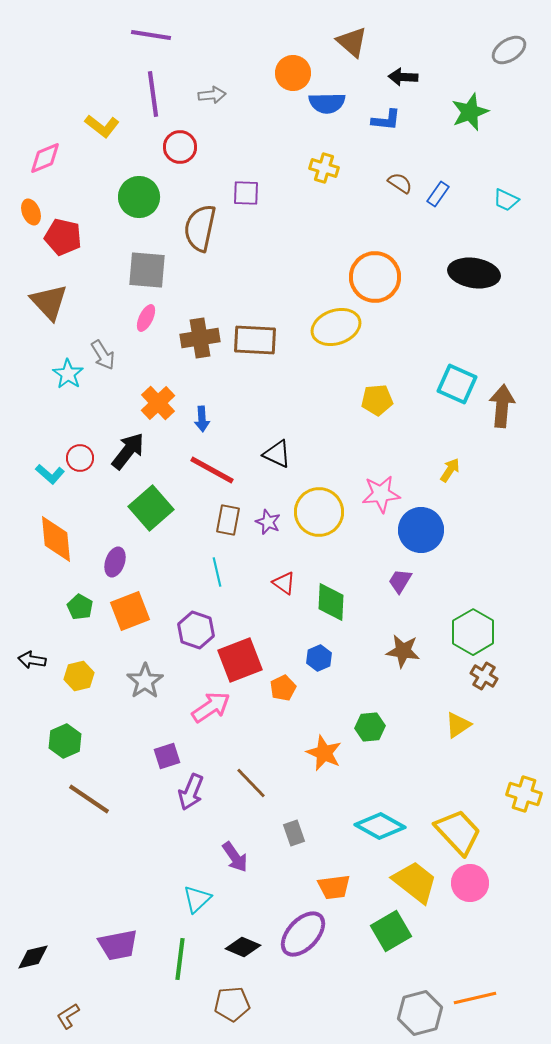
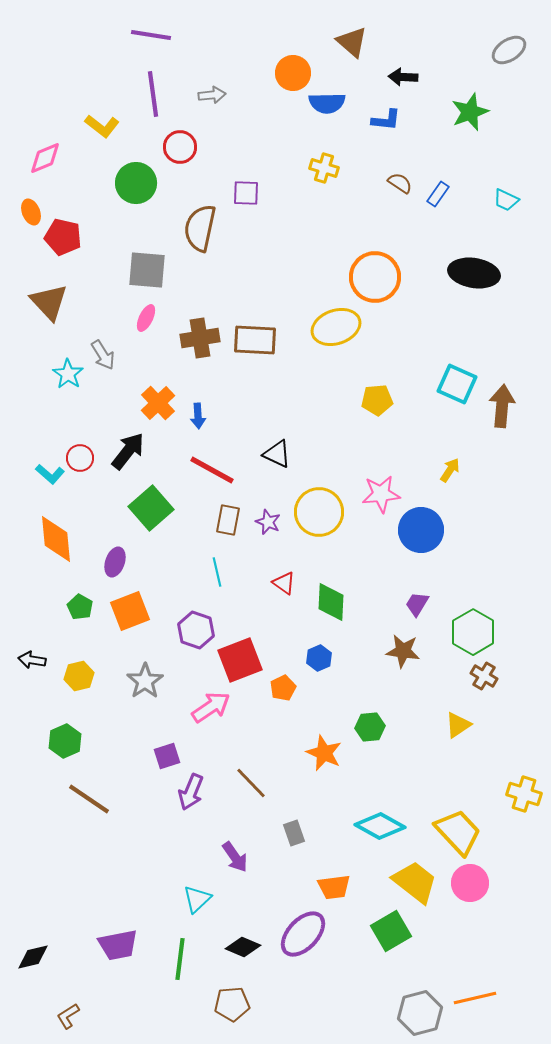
green circle at (139, 197): moved 3 px left, 14 px up
blue arrow at (202, 419): moved 4 px left, 3 px up
purple trapezoid at (400, 581): moved 17 px right, 23 px down
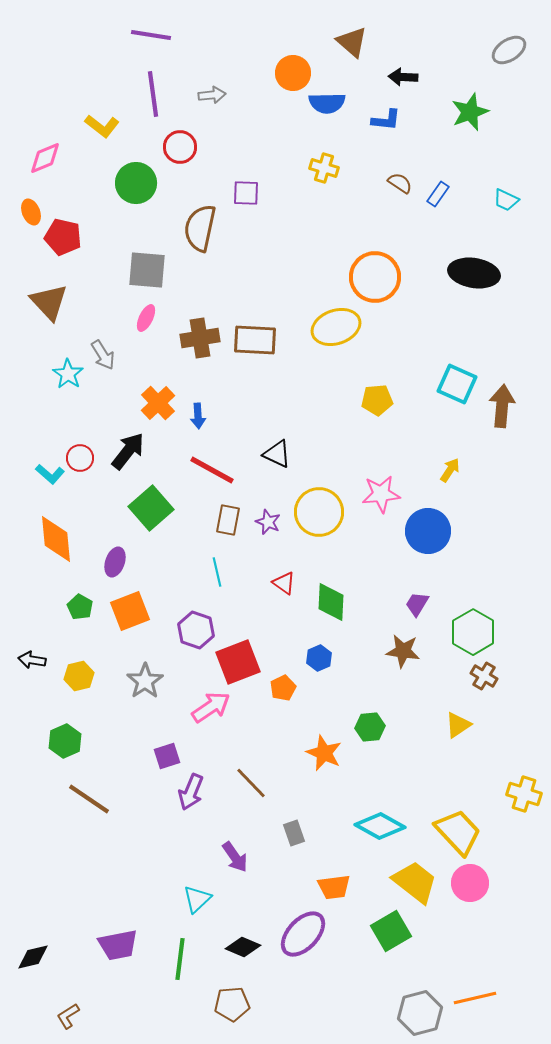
blue circle at (421, 530): moved 7 px right, 1 px down
red square at (240, 660): moved 2 px left, 2 px down
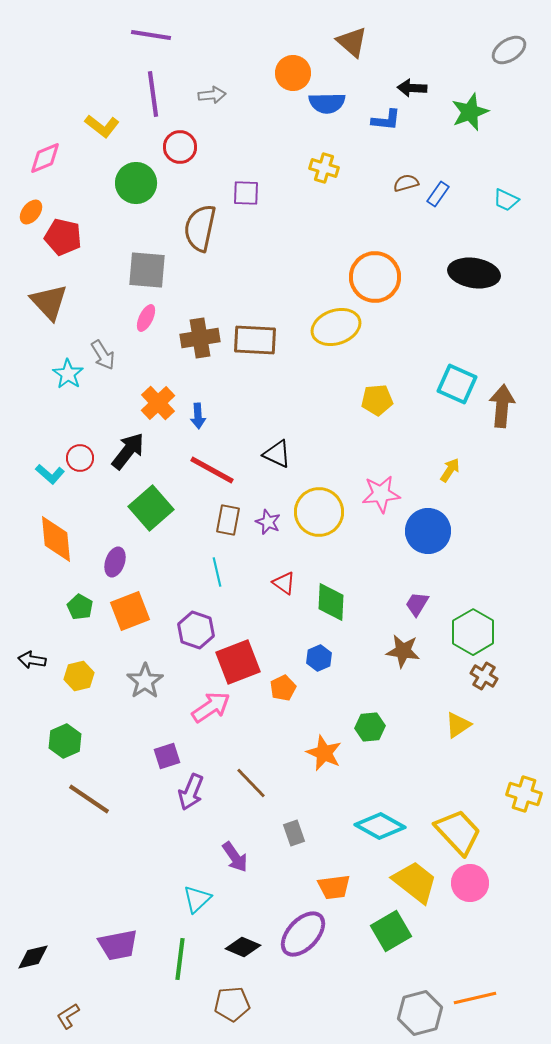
black arrow at (403, 77): moved 9 px right, 11 px down
brown semicircle at (400, 183): moved 6 px right; rotated 50 degrees counterclockwise
orange ellipse at (31, 212): rotated 60 degrees clockwise
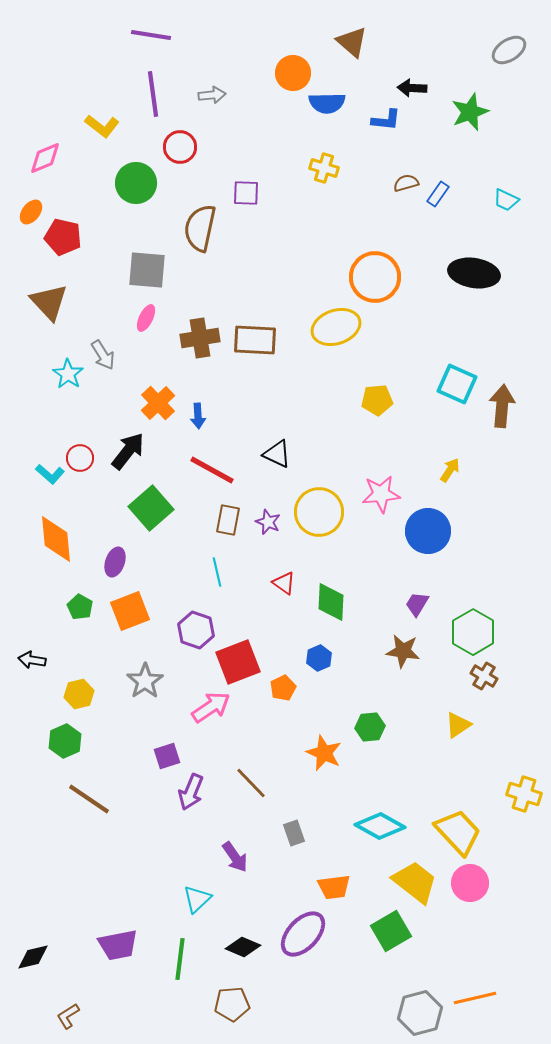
yellow hexagon at (79, 676): moved 18 px down
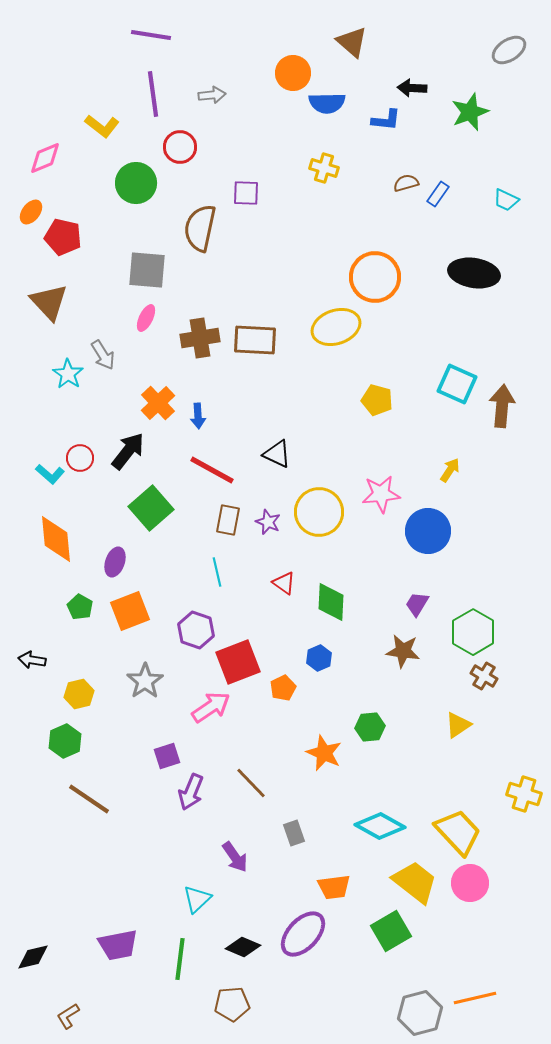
yellow pentagon at (377, 400): rotated 20 degrees clockwise
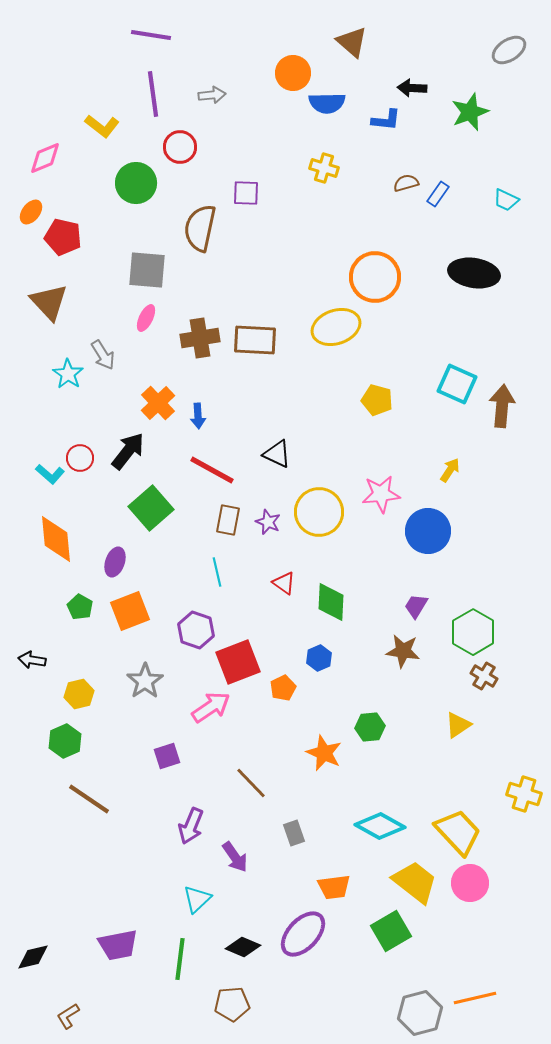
purple trapezoid at (417, 604): moved 1 px left, 2 px down
purple arrow at (191, 792): moved 34 px down
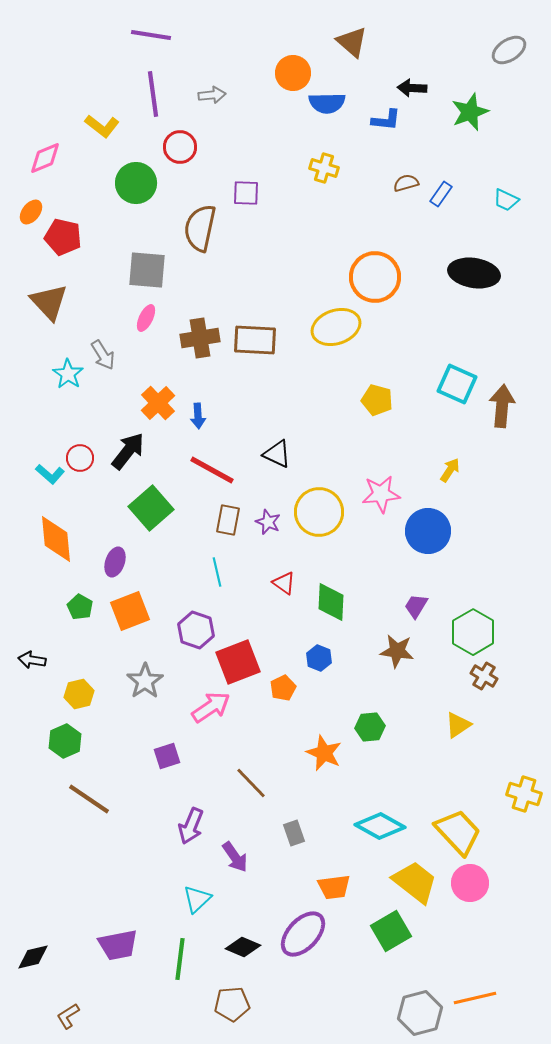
blue rectangle at (438, 194): moved 3 px right
brown star at (403, 651): moved 6 px left
blue hexagon at (319, 658): rotated 15 degrees counterclockwise
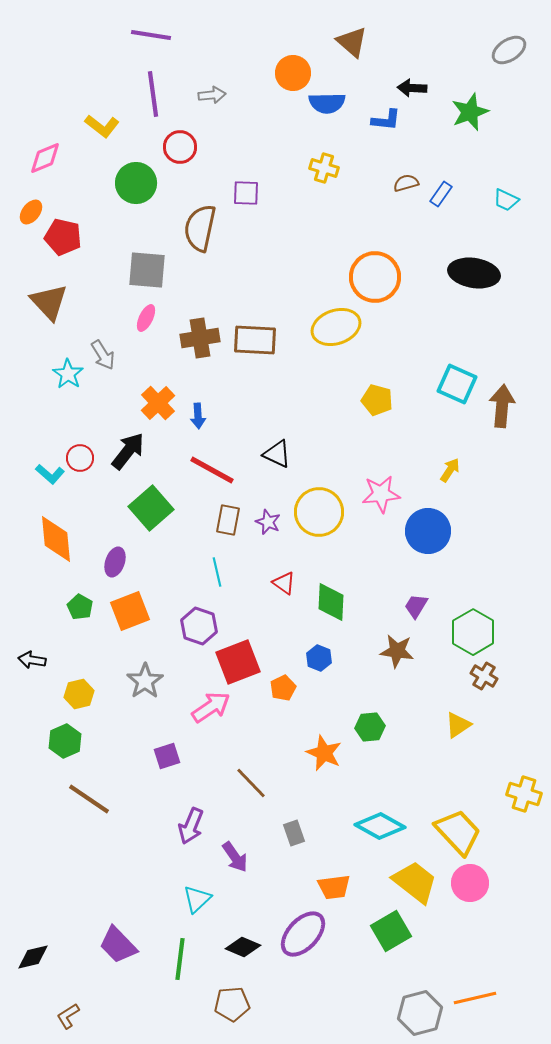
purple hexagon at (196, 630): moved 3 px right, 4 px up
purple trapezoid at (118, 945): rotated 57 degrees clockwise
